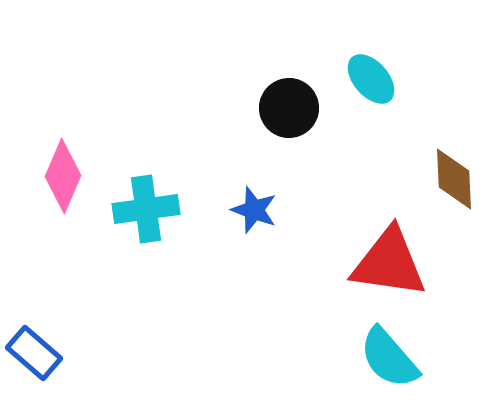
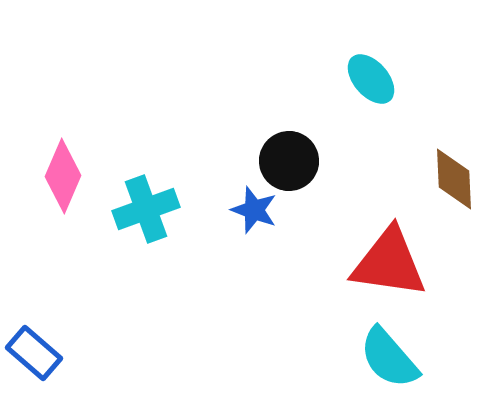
black circle: moved 53 px down
cyan cross: rotated 12 degrees counterclockwise
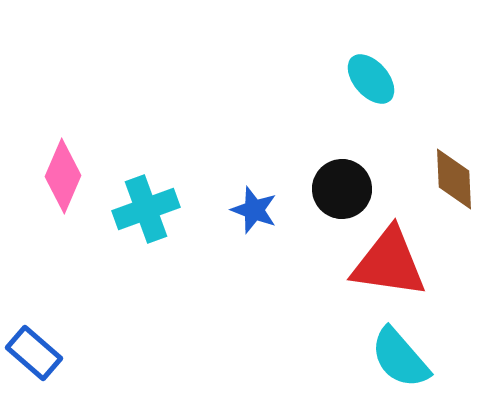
black circle: moved 53 px right, 28 px down
cyan semicircle: moved 11 px right
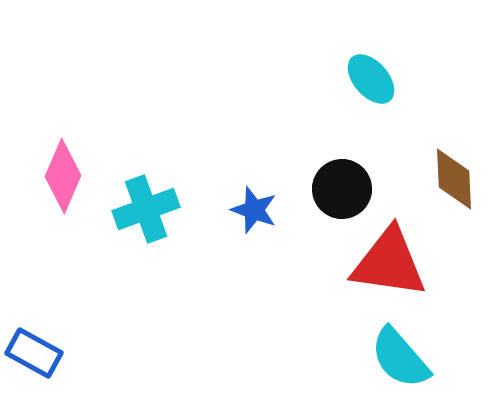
blue rectangle: rotated 12 degrees counterclockwise
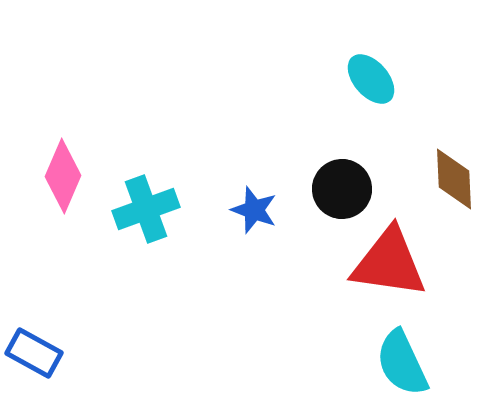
cyan semicircle: moved 2 px right, 5 px down; rotated 16 degrees clockwise
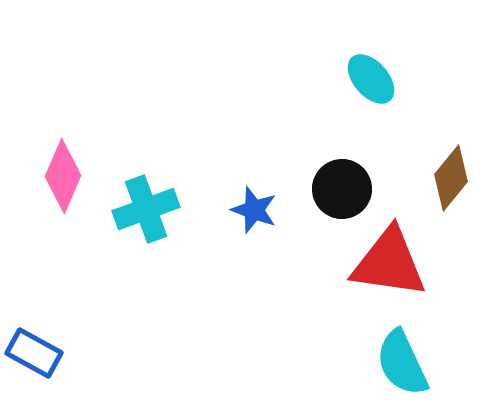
brown diamond: moved 3 px left, 1 px up; rotated 42 degrees clockwise
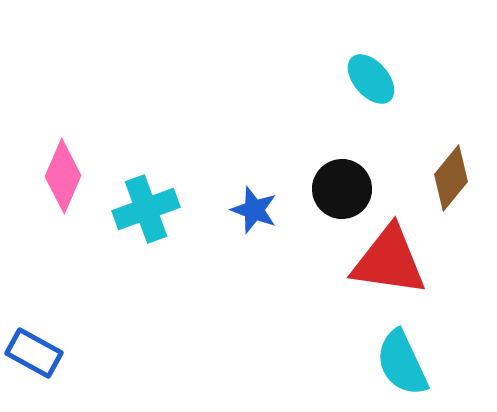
red triangle: moved 2 px up
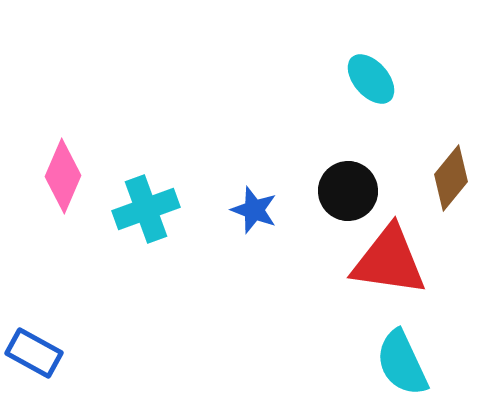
black circle: moved 6 px right, 2 px down
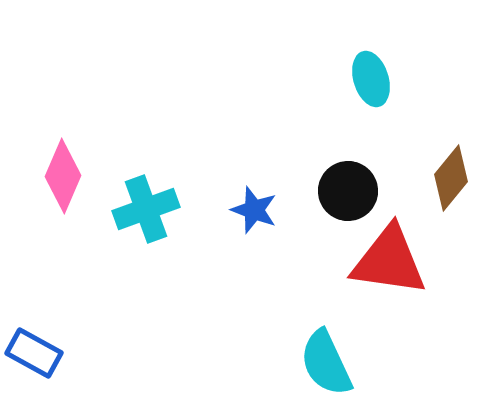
cyan ellipse: rotated 24 degrees clockwise
cyan semicircle: moved 76 px left
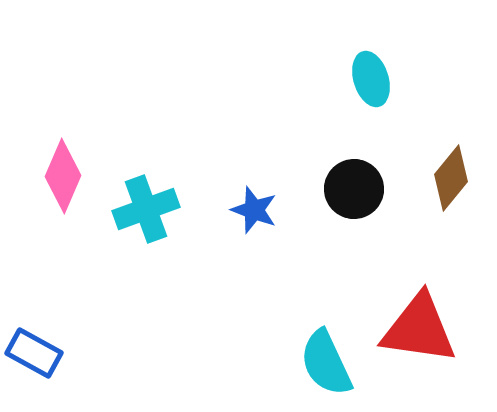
black circle: moved 6 px right, 2 px up
red triangle: moved 30 px right, 68 px down
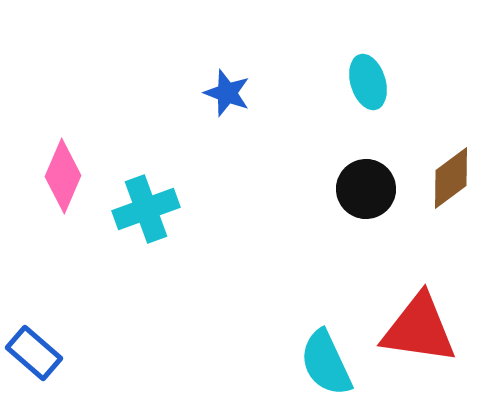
cyan ellipse: moved 3 px left, 3 px down
brown diamond: rotated 14 degrees clockwise
black circle: moved 12 px right
blue star: moved 27 px left, 117 px up
blue rectangle: rotated 12 degrees clockwise
